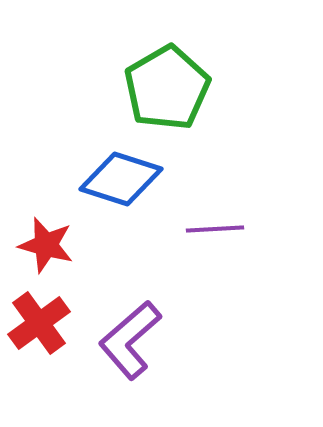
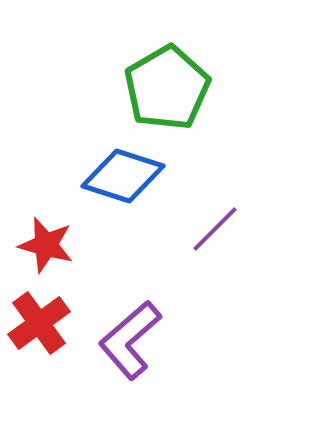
blue diamond: moved 2 px right, 3 px up
purple line: rotated 42 degrees counterclockwise
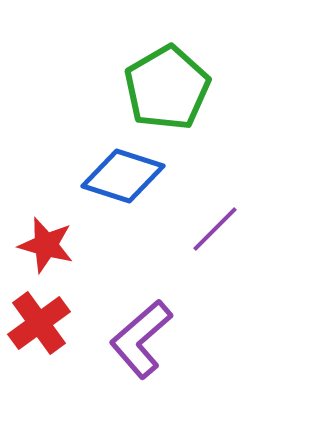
purple L-shape: moved 11 px right, 1 px up
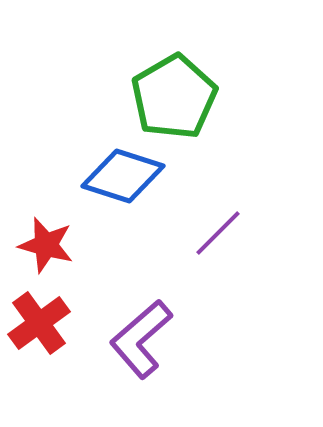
green pentagon: moved 7 px right, 9 px down
purple line: moved 3 px right, 4 px down
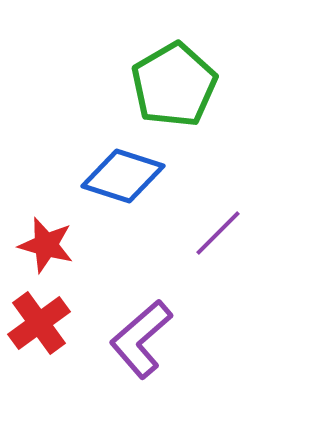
green pentagon: moved 12 px up
